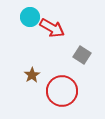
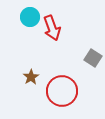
red arrow: rotated 40 degrees clockwise
gray square: moved 11 px right, 3 px down
brown star: moved 1 px left, 2 px down
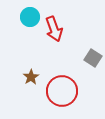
red arrow: moved 2 px right, 1 px down
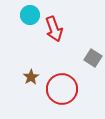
cyan circle: moved 2 px up
red circle: moved 2 px up
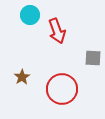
red arrow: moved 3 px right, 2 px down
gray square: rotated 30 degrees counterclockwise
brown star: moved 9 px left
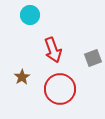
red arrow: moved 4 px left, 19 px down
gray square: rotated 24 degrees counterclockwise
red circle: moved 2 px left
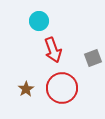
cyan circle: moved 9 px right, 6 px down
brown star: moved 4 px right, 12 px down
red circle: moved 2 px right, 1 px up
